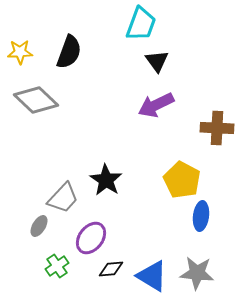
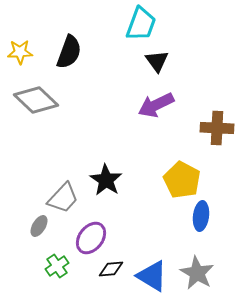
gray star: rotated 24 degrees clockwise
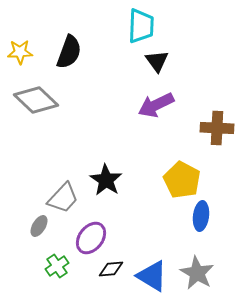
cyan trapezoid: moved 2 px down; rotated 18 degrees counterclockwise
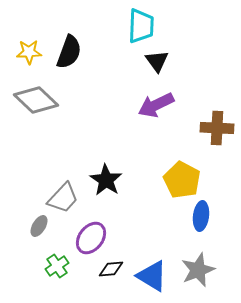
yellow star: moved 9 px right
gray star: moved 1 px right, 3 px up; rotated 20 degrees clockwise
